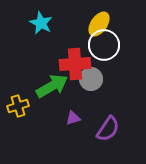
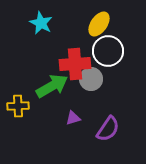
white circle: moved 4 px right, 6 px down
yellow cross: rotated 15 degrees clockwise
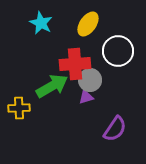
yellow ellipse: moved 11 px left
white circle: moved 10 px right
gray circle: moved 1 px left, 1 px down
yellow cross: moved 1 px right, 2 px down
purple triangle: moved 13 px right, 21 px up
purple semicircle: moved 7 px right
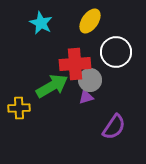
yellow ellipse: moved 2 px right, 3 px up
white circle: moved 2 px left, 1 px down
purple semicircle: moved 1 px left, 2 px up
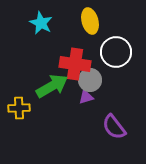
yellow ellipse: rotated 50 degrees counterclockwise
red cross: rotated 12 degrees clockwise
purple semicircle: rotated 108 degrees clockwise
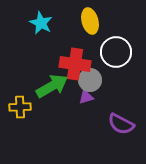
yellow cross: moved 1 px right, 1 px up
purple semicircle: moved 7 px right, 3 px up; rotated 24 degrees counterclockwise
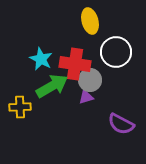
cyan star: moved 36 px down
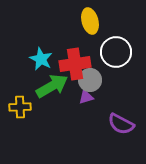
red cross: rotated 16 degrees counterclockwise
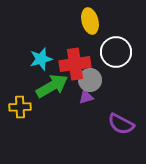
cyan star: rotated 30 degrees clockwise
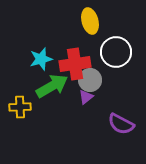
purple triangle: rotated 21 degrees counterclockwise
